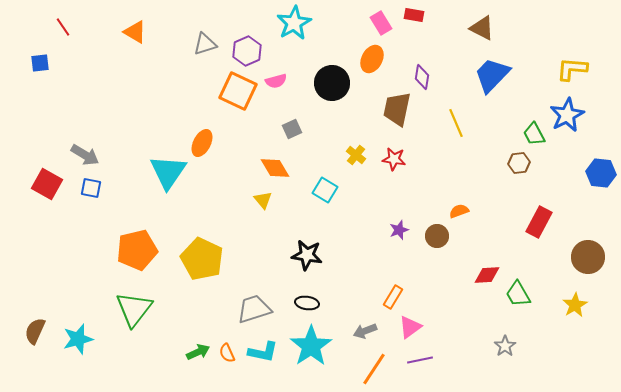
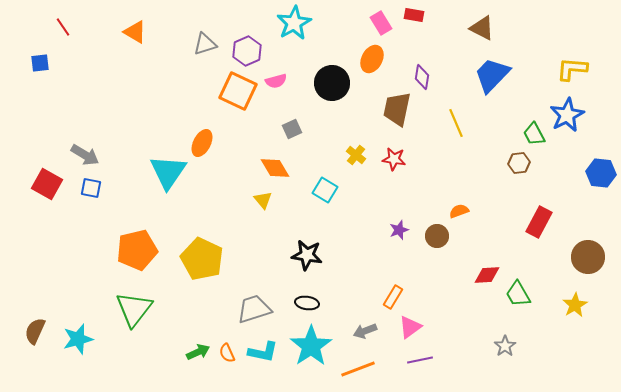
orange line at (374, 369): moved 16 px left; rotated 36 degrees clockwise
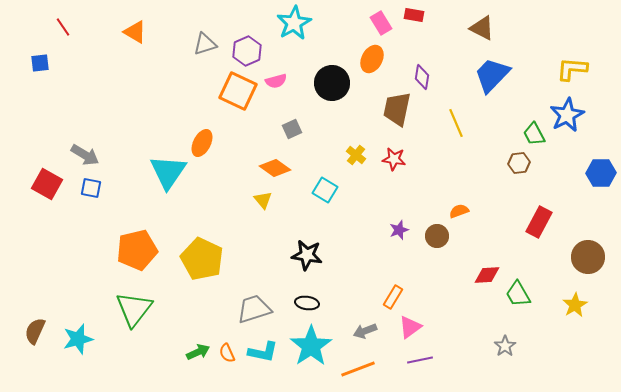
orange diamond at (275, 168): rotated 24 degrees counterclockwise
blue hexagon at (601, 173): rotated 8 degrees counterclockwise
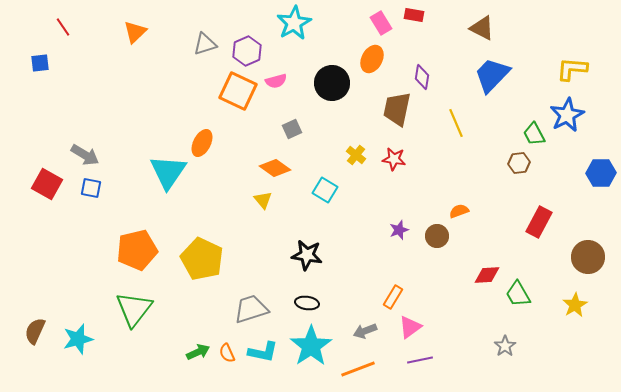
orange triangle at (135, 32): rotated 45 degrees clockwise
gray trapezoid at (254, 309): moved 3 px left
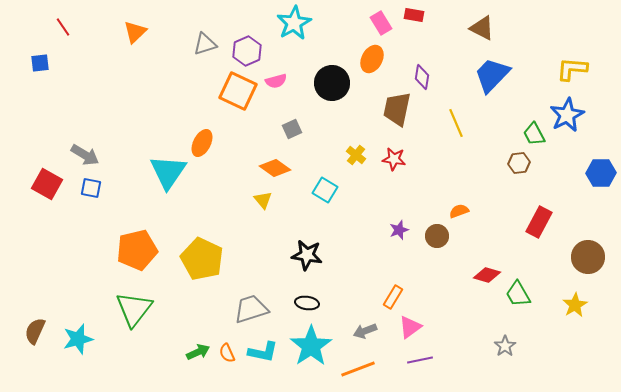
red diamond at (487, 275): rotated 20 degrees clockwise
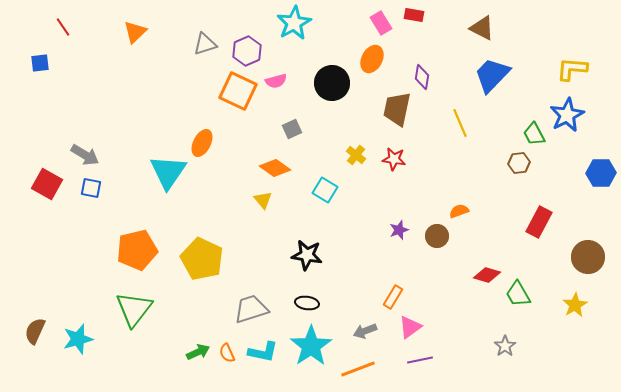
yellow line at (456, 123): moved 4 px right
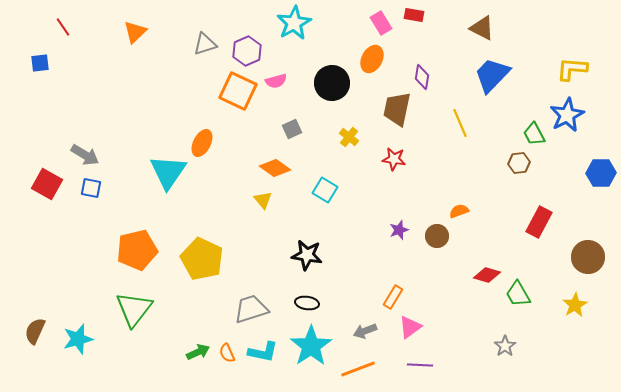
yellow cross at (356, 155): moved 7 px left, 18 px up
purple line at (420, 360): moved 5 px down; rotated 15 degrees clockwise
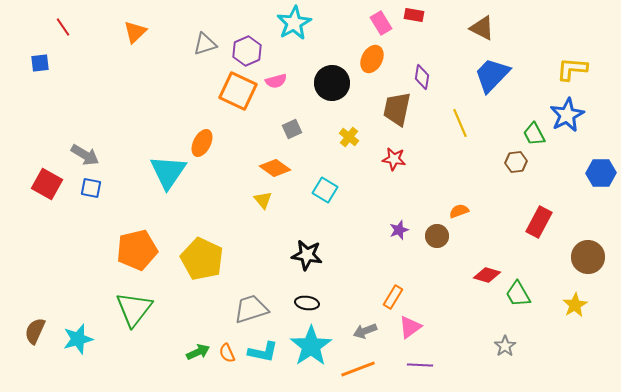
brown hexagon at (519, 163): moved 3 px left, 1 px up
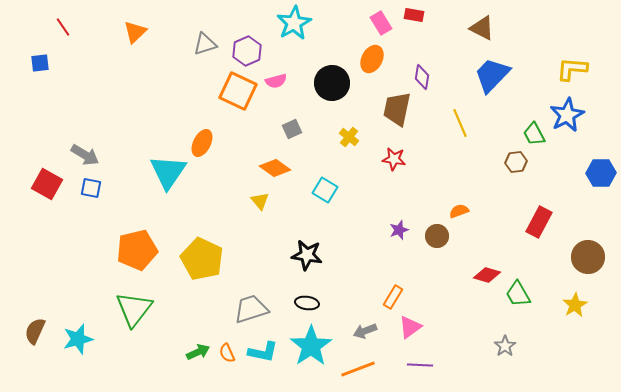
yellow triangle at (263, 200): moved 3 px left, 1 px down
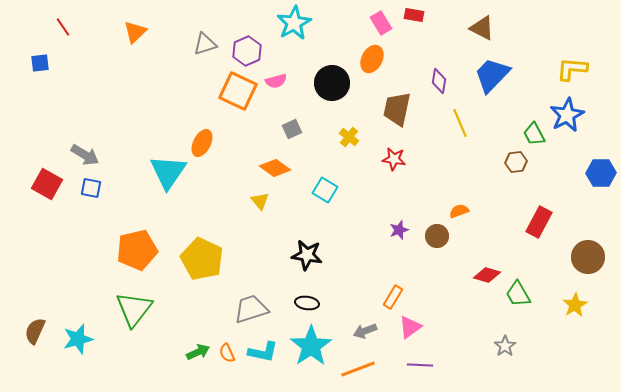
purple diamond at (422, 77): moved 17 px right, 4 px down
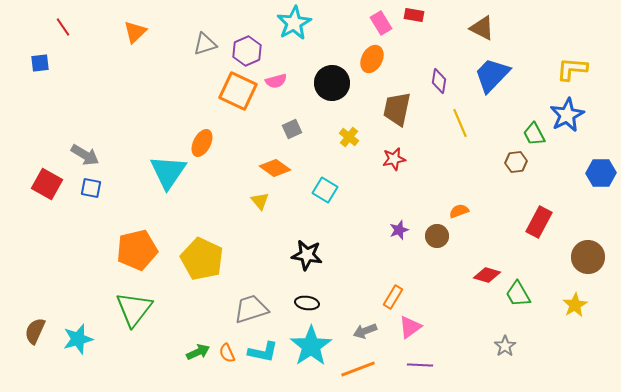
red star at (394, 159): rotated 20 degrees counterclockwise
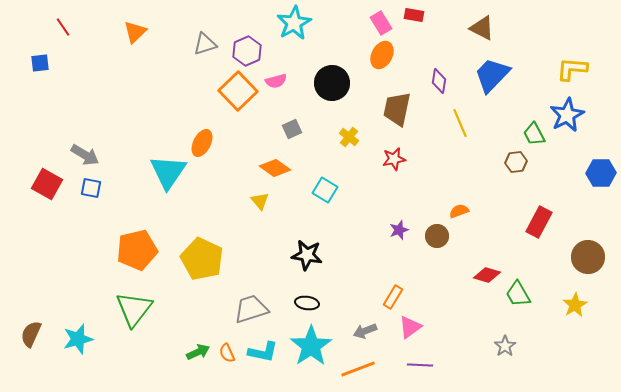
orange ellipse at (372, 59): moved 10 px right, 4 px up
orange square at (238, 91): rotated 21 degrees clockwise
brown semicircle at (35, 331): moved 4 px left, 3 px down
